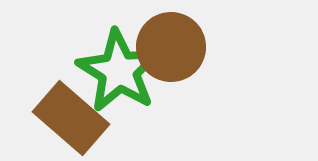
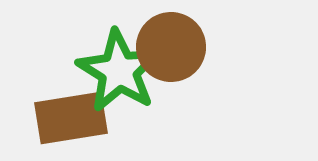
brown rectangle: rotated 50 degrees counterclockwise
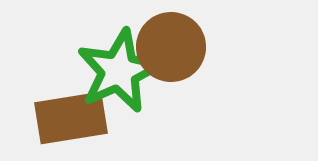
green star: rotated 16 degrees clockwise
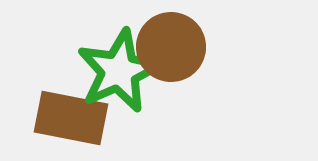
brown rectangle: rotated 20 degrees clockwise
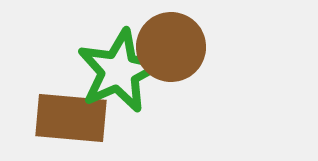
brown rectangle: rotated 6 degrees counterclockwise
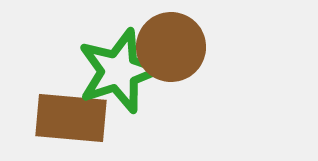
green star: rotated 6 degrees clockwise
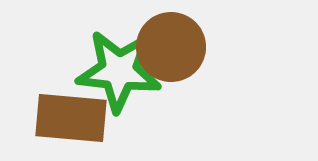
green star: rotated 24 degrees clockwise
